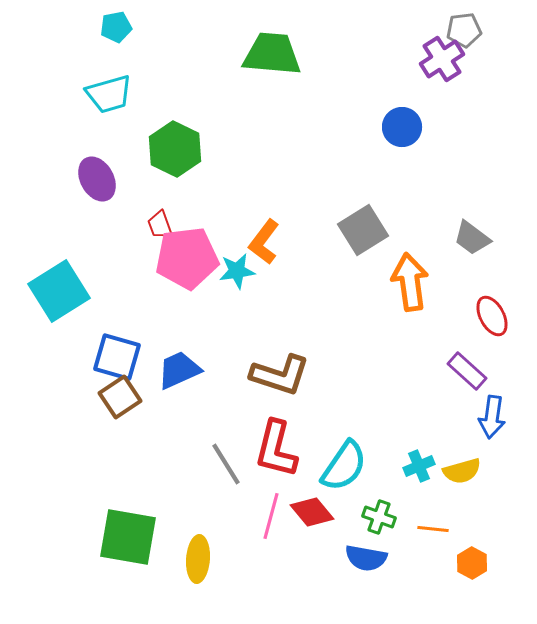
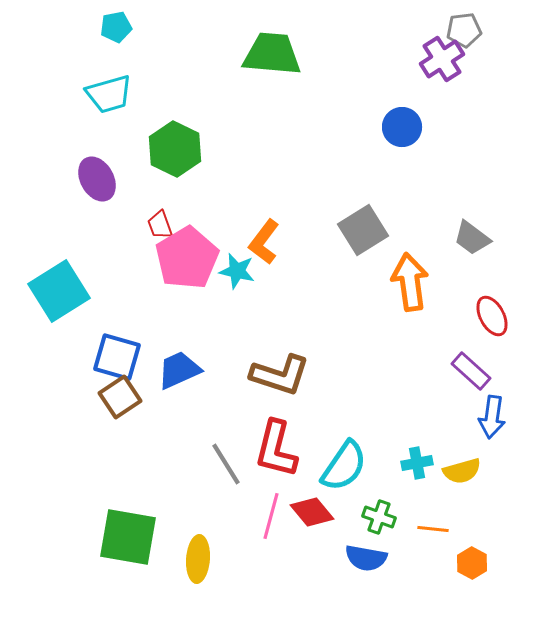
pink pentagon: rotated 24 degrees counterclockwise
cyan star: rotated 21 degrees clockwise
purple rectangle: moved 4 px right
cyan cross: moved 2 px left, 3 px up; rotated 12 degrees clockwise
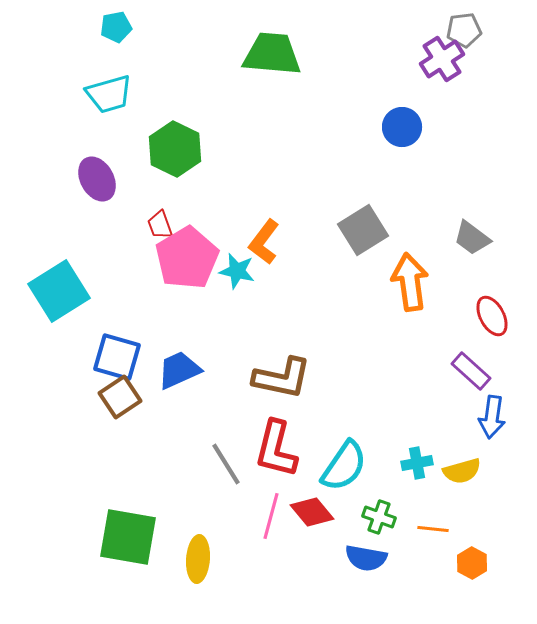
brown L-shape: moved 2 px right, 3 px down; rotated 6 degrees counterclockwise
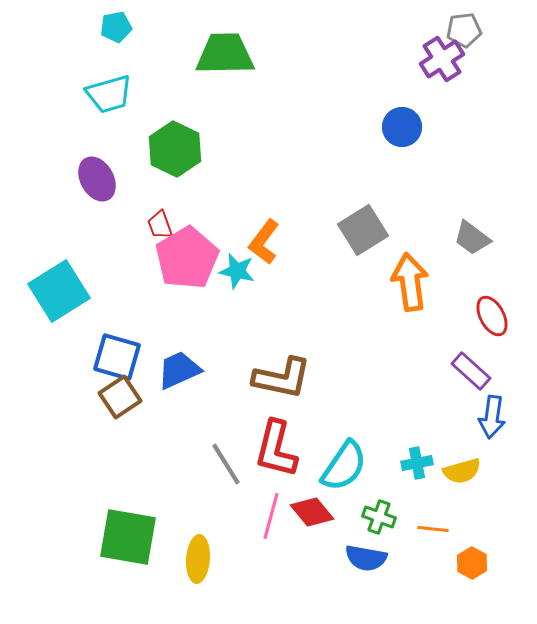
green trapezoid: moved 47 px left; rotated 6 degrees counterclockwise
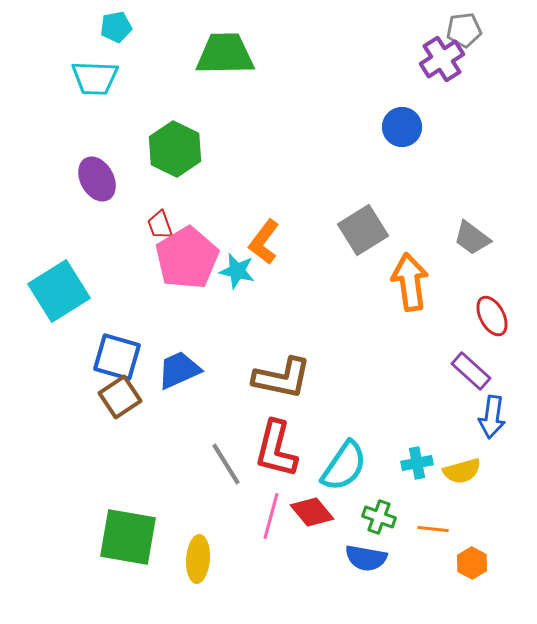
cyan trapezoid: moved 14 px left, 16 px up; rotated 18 degrees clockwise
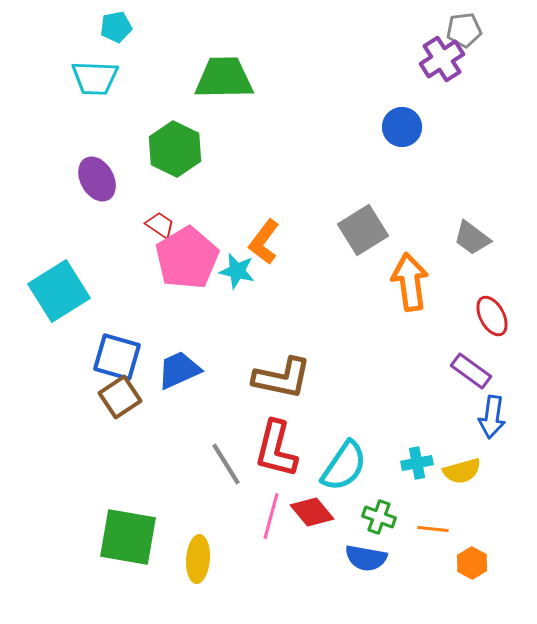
green trapezoid: moved 1 px left, 24 px down
red trapezoid: rotated 144 degrees clockwise
purple rectangle: rotated 6 degrees counterclockwise
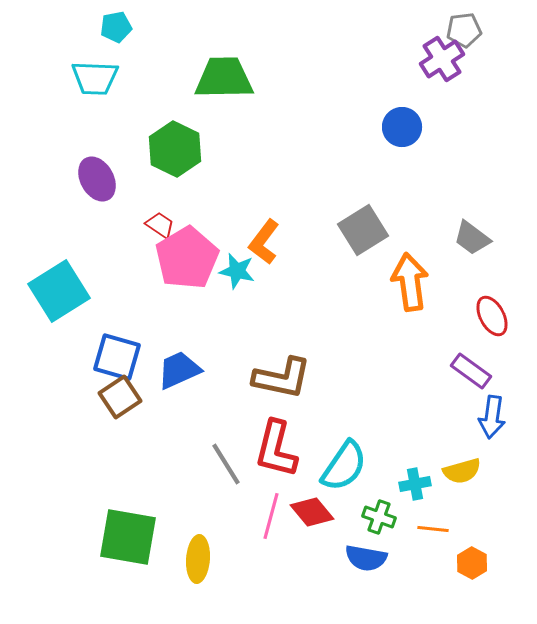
cyan cross: moved 2 px left, 21 px down
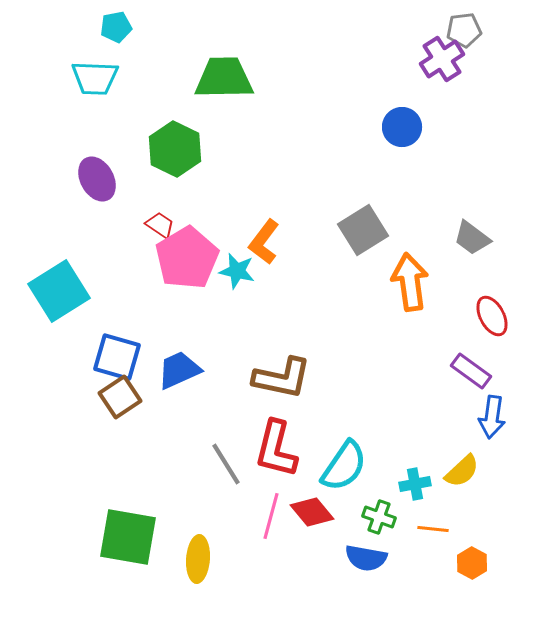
yellow semicircle: rotated 27 degrees counterclockwise
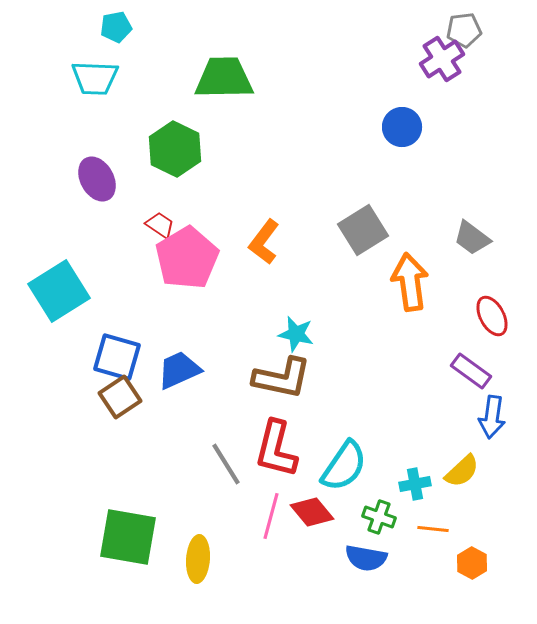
cyan star: moved 59 px right, 63 px down
